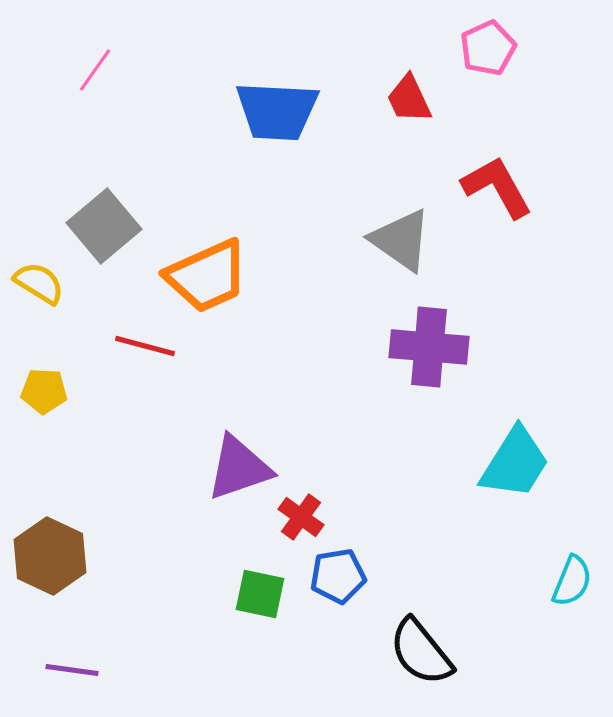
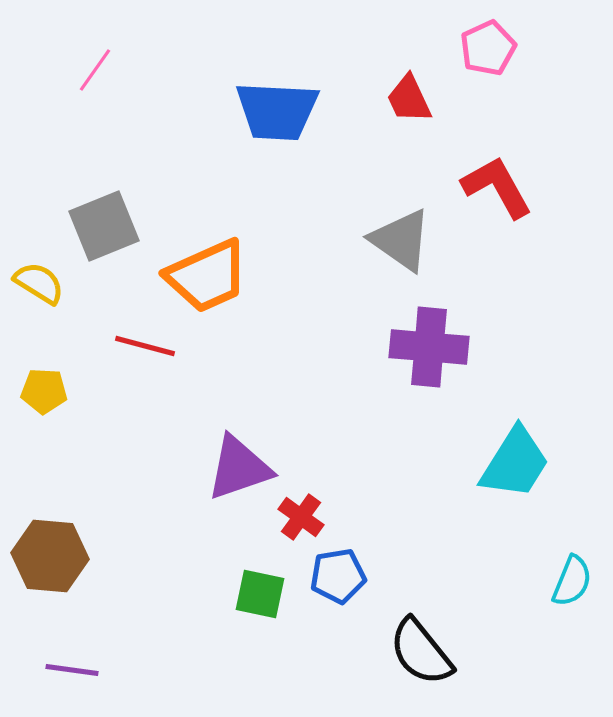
gray square: rotated 18 degrees clockwise
brown hexagon: rotated 20 degrees counterclockwise
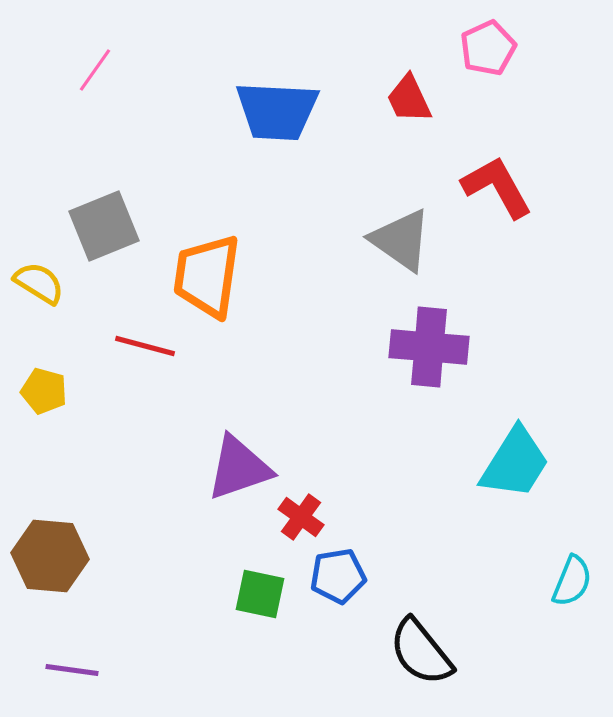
orange trapezoid: rotated 122 degrees clockwise
yellow pentagon: rotated 12 degrees clockwise
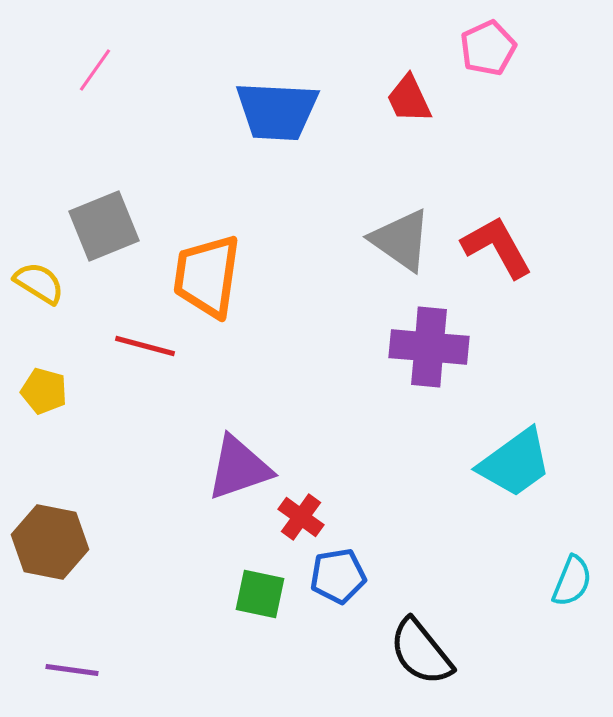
red L-shape: moved 60 px down
cyan trapezoid: rotated 22 degrees clockwise
brown hexagon: moved 14 px up; rotated 6 degrees clockwise
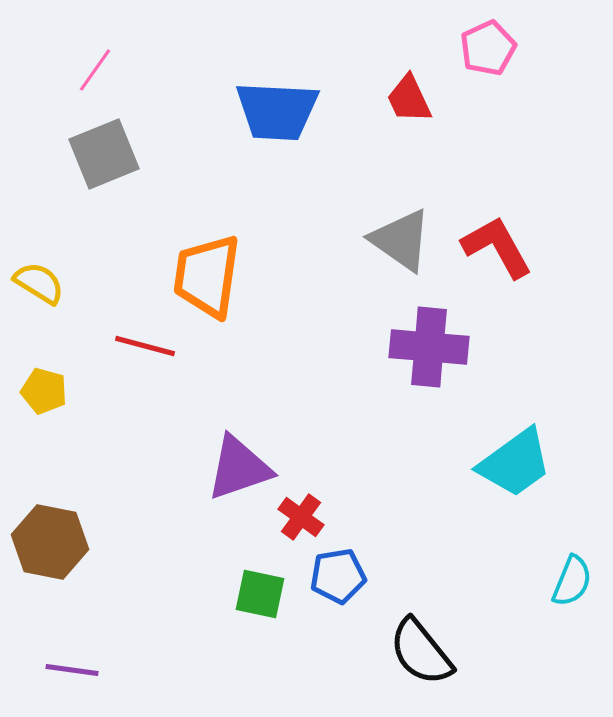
gray square: moved 72 px up
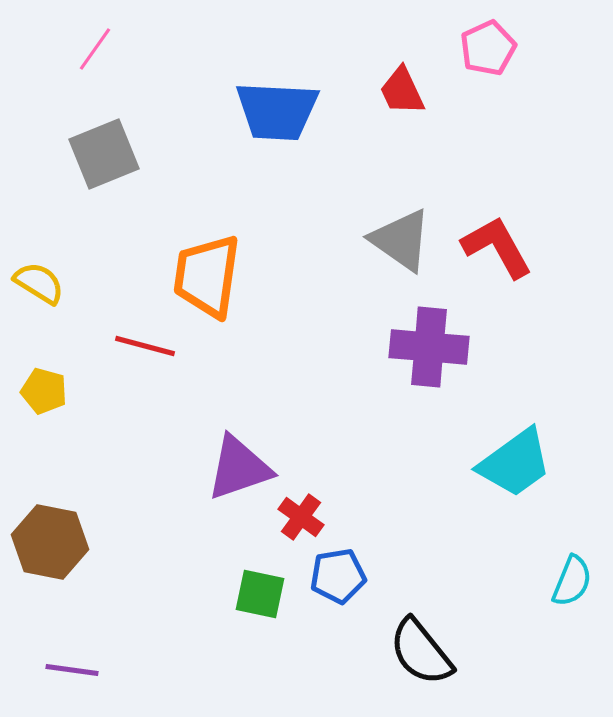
pink line: moved 21 px up
red trapezoid: moved 7 px left, 8 px up
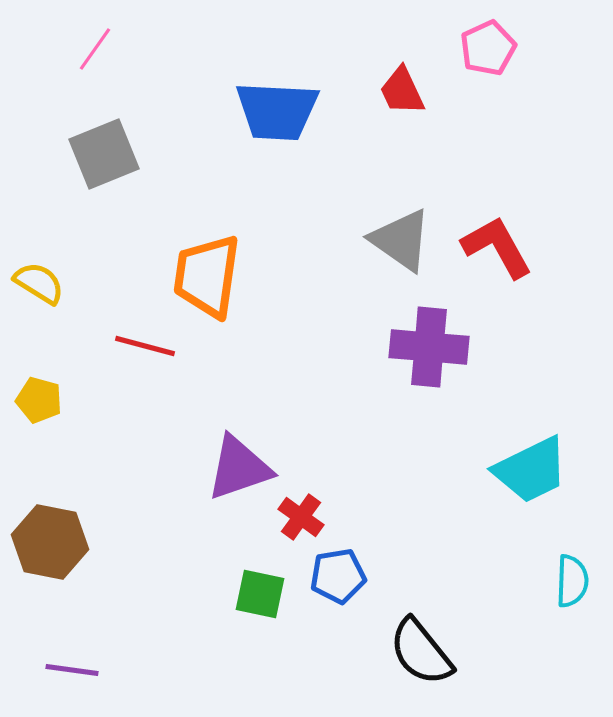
yellow pentagon: moved 5 px left, 9 px down
cyan trapezoid: moved 16 px right, 7 px down; rotated 10 degrees clockwise
cyan semicircle: rotated 20 degrees counterclockwise
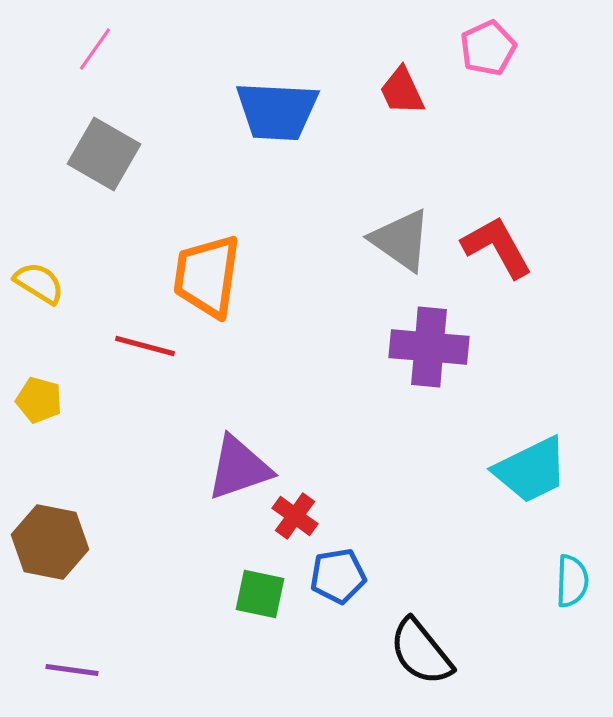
gray square: rotated 38 degrees counterclockwise
red cross: moved 6 px left, 1 px up
